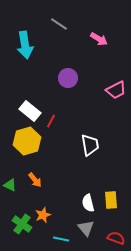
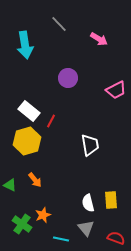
gray line: rotated 12 degrees clockwise
white rectangle: moved 1 px left
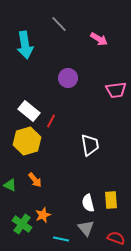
pink trapezoid: rotated 20 degrees clockwise
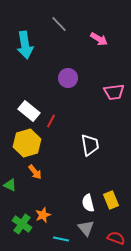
pink trapezoid: moved 2 px left, 2 px down
yellow hexagon: moved 2 px down
orange arrow: moved 8 px up
yellow rectangle: rotated 18 degrees counterclockwise
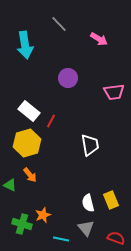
orange arrow: moved 5 px left, 3 px down
green cross: rotated 18 degrees counterclockwise
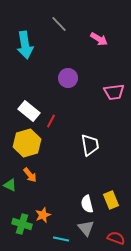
white semicircle: moved 1 px left, 1 px down
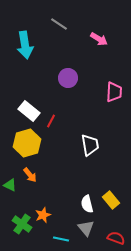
gray line: rotated 12 degrees counterclockwise
pink trapezoid: rotated 80 degrees counterclockwise
yellow rectangle: rotated 18 degrees counterclockwise
green cross: rotated 18 degrees clockwise
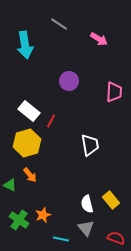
purple circle: moved 1 px right, 3 px down
green cross: moved 3 px left, 4 px up
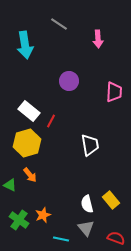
pink arrow: moved 1 px left; rotated 54 degrees clockwise
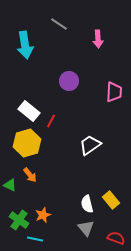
white trapezoid: rotated 115 degrees counterclockwise
cyan line: moved 26 px left
